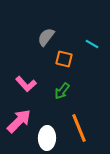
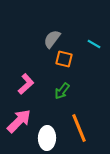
gray semicircle: moved 6 px right, 2 px down
cyan line: moved 2 px right
pink L-shape: rotated 90 degrees counterclockwise
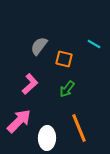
gray semicircle: moved 13 px left, 7 px down
pink L-shape: moved 4 px right
green arrow: moved 5 px right, 2 px up
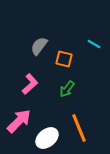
white ellipse: rotated 50 degrees clockwise
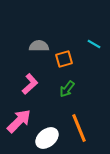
gray semicircle: rotated 54 degrees clockwise
orange square: rotated 30 degrees counterclockwise
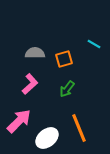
gray semicircle: moved 4 px left, 7 px down
